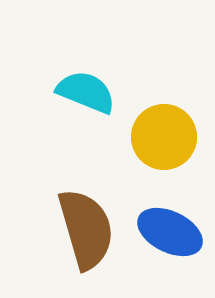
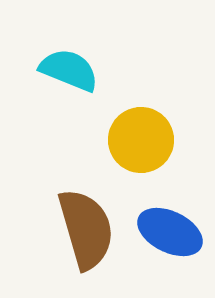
cyan semicircle: moved 17 px left, 22 px up
yellow circle: moved 23 px left, 3 px down
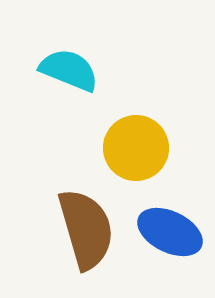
yellow circle: moved 5 px left, 8 px down
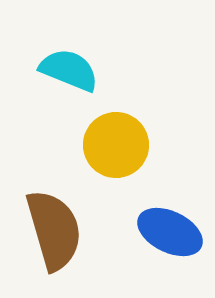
yellow circle: moved 20 px left, 3 px up
brown semicircle: moved 32 px left, 1 px down
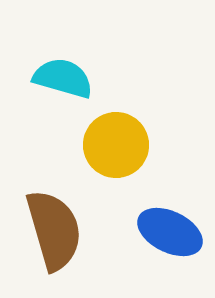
cyan semicircle: moved 6 px left, 8 px down; rotated 6 degrees counterclockwise
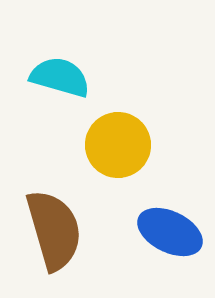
cyan semicircle: moved 3 px left, 1 px up
yellow circle: moved 2 px right
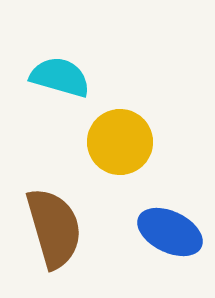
yellow circle: moved 2 px right, 3 px up
brown semicircle: moved 2 px up
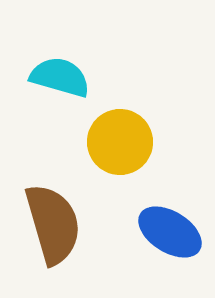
brown semicircle: moved 1 px left, 4 px up
blue ellipse: rotated 6 degrees clockwise
